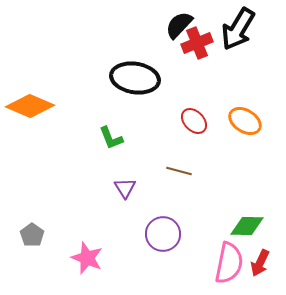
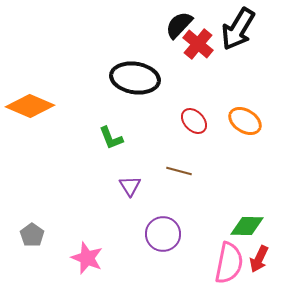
red cross: moved 1 px right, 1 px down; rotated 28 degrees counterclockwise
purple triangle: moved 5 px right, 2 px up
red arrow: moved 1 px left, 4 px up
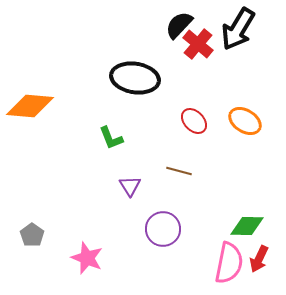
orange diamond: rotated 18 degrees counterclockwise
purple circle: moved 5 px up
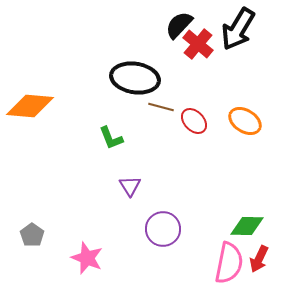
brown line: moved 18 px left, 64 px up
